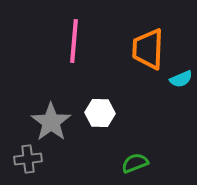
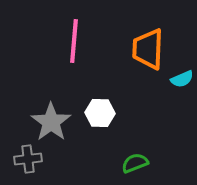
cyan semicircle: moved 1 px right
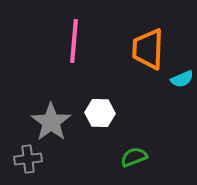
green semicircle: moved 1 px left, 6 px up
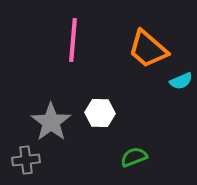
pink line: moved 1 px left, 1 px up
orange trapezoid: rotated 51 degrees counterclockwise
cyan semicircle: moved 1 px left, 2 px down
gray cross: moved 2 px left, 1 px down
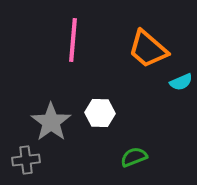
cyan semicircle: moved 1 px down
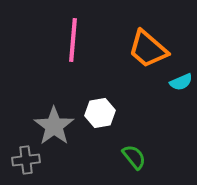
white hexagon: rotated 12 degrees counterclockwise
gray star: moved 3 px right, 4 px down
green semicircle: rotated 72 degrees clockwise
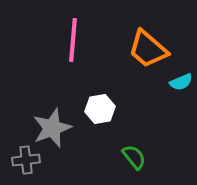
white hexagon: moved 4 px up
gray star: moved 2 px left, 2 px down; rotated 15 degrees clockwise
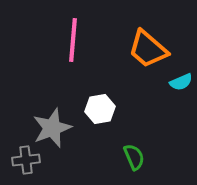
green semicircle: rotated 16 degrees clockwise
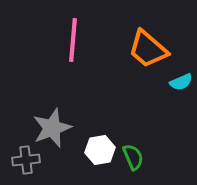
white hexagon: moved 41 px down
green semicircle: moved 1 px left
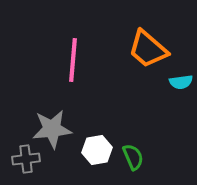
pink line: moved 20 px down
cyan semicircle: rotated 15 degrees clockwise
gray star: moved 1 px down; rotated 15 degrees clockwise
white hexagon: moved 3 px left
gray cross: moved 1 px up
